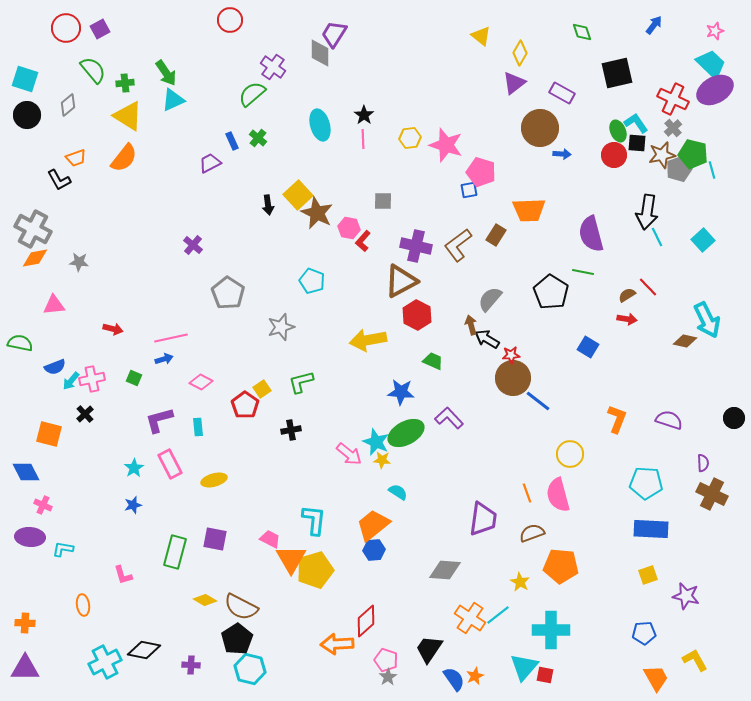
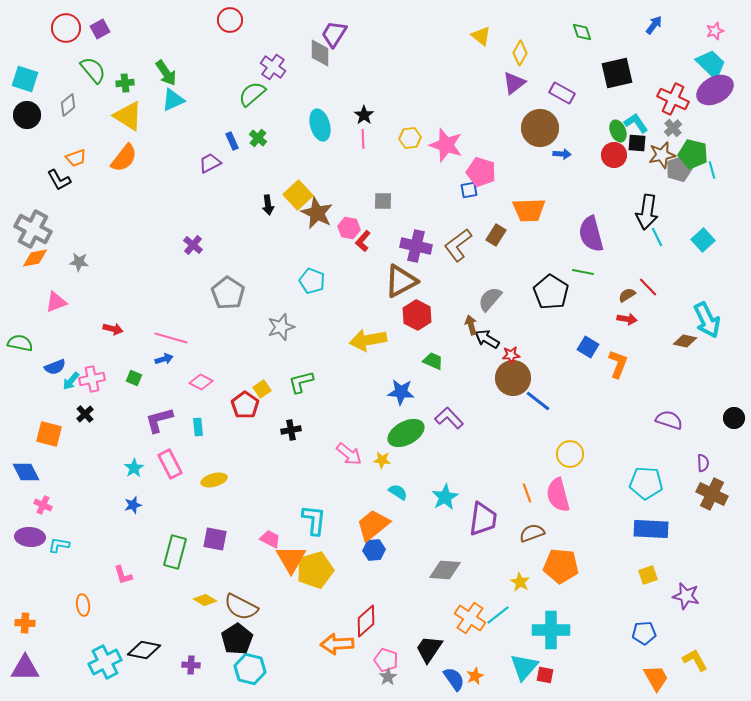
pink triangle at (54, 305): moved 2 px right, 3 px up; rotated 15 degrees counterclockwise
pink line at (171, 338): rotated 28 degrees clockwise
orange L-shape at (617, 419): moved 1 px right, 55 px up
cyan star at (376, 442): moved 69 px right, 55 px down; rotated 20 degrees clockwise
cyan L-shape at (63, 549): moved 4 px left, 4 px up
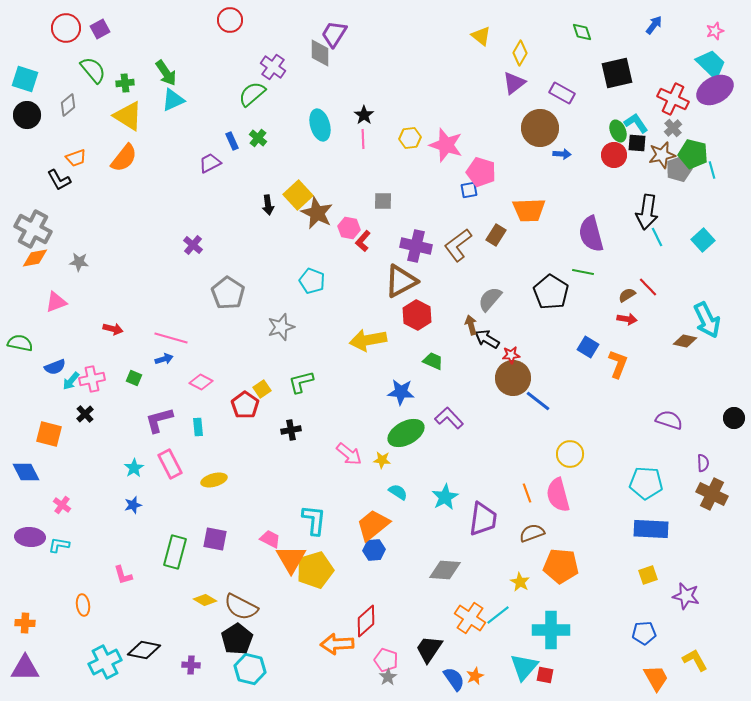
pink cross at (43, 505): moved 19 px right; rotated 12 degrees clockwise
